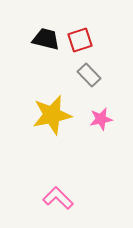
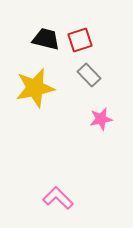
yellow star: moved 17 px left, 27 px up
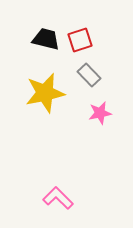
yellow star: moved 10 px right, 5 px down
pink star: moved 1 px left, 6 px up
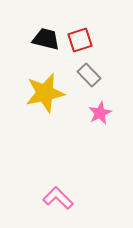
pink star: rotated 15 degrees counterclockwise
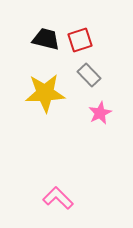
yellow star: rotated 9 degrees clockwise
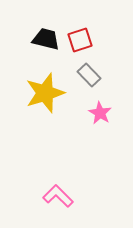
yellow star: rotated 15 degrees counterclockwise
pink star: rotated 15 degrees counterclockwise
pink L-shape: moved 2 px up
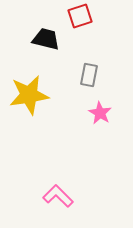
red square: moved 24 px up
gray rectangle: rotated 55 degrees clockwise
yellow star: moved 16 px left, 2 px down; rotated 9 degrees clockwise
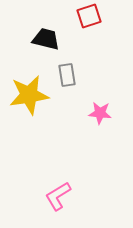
red square: moved 9 px right
gray rectangle: moved 22 px left; rotated 20 degrees counterclockwise
pink star: rotated 25 degrees counterclockwise
pink L-shape: rotated 76 degrees counterclockwise
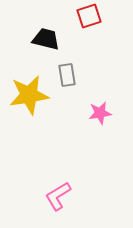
pink star: rotated 15 degrees counterclockwise
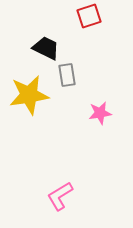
black trapezoid: moved 9 px down; rotated 12 degrees clockwise
pink L-shape: moved 2 px right
